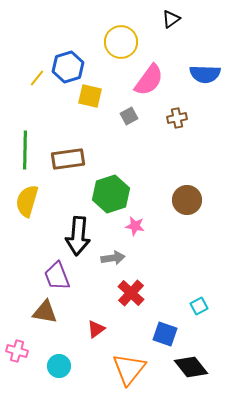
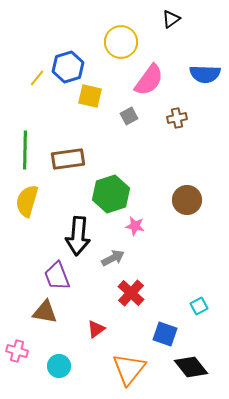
gray arrow: rotated 20 degrees counterclockwise
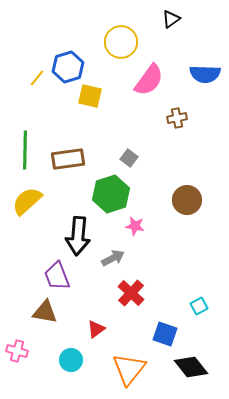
gray square: moved 42 px down; rotated 24 degrees counterclockwise
yellow semicircle: rotated 32 degrees clockwise
cyan circle: moved 12 px right, 6 px up
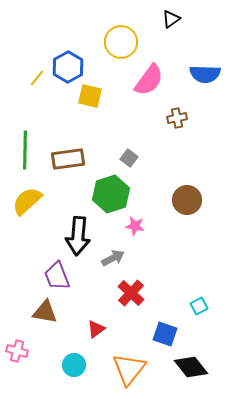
blue hexagon: rotated 12 degrees counterclockwise
cyan circle: moved 3 px right, 5 px down
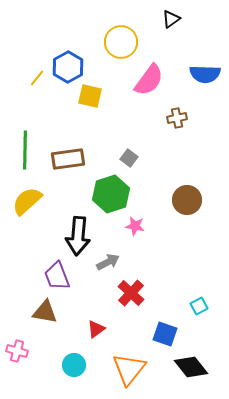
gray arrow: moved 5 px left, 4 px down
